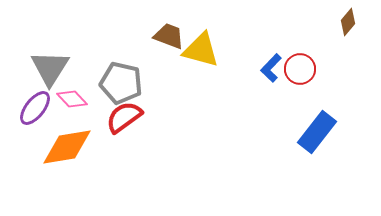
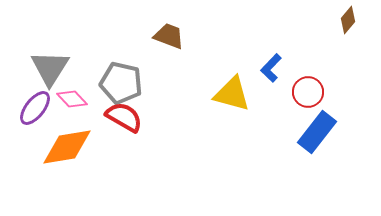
brown diamond: moved 2 px up
yellow triangle: moved 31 px right, 44 px down
red circle: moved 8 px right, 23 px down
red semicircle: rotated 66 degrees clockwise
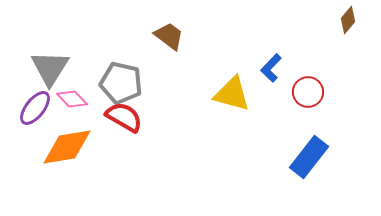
brown trapezoid: rotated 16 degrees clockwise
blue rectangle: moved 8 px left, 25 px down
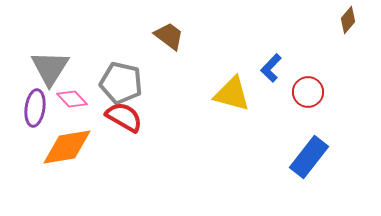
purple ellipse: rotated 30 degrees counterclockwise
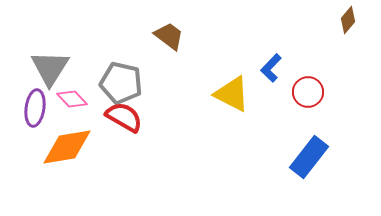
yellow triangle: rotated 12 degrees clockwise
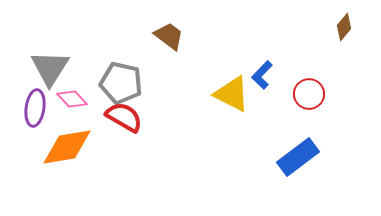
brown diamond: moved 4 px left, 7 px down
blue L-shape: moved 9 px left, 7 px down
red circle: moved 1 px right, 2 px down
blue rectangle: moved 11 px left; rotated 15 degrees clockwise
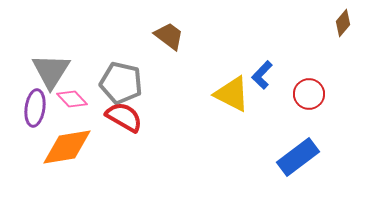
brown diamond: moved 1 px left, 4 px up
gray triangle: moved 1 px right, 3 px down
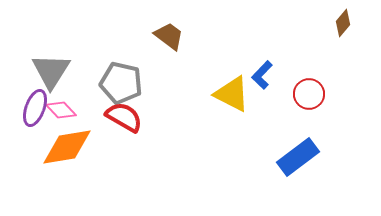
pink diamond: moved 11 px left, 11 px down
purple ellipse: rotated 12 degrees clockwise
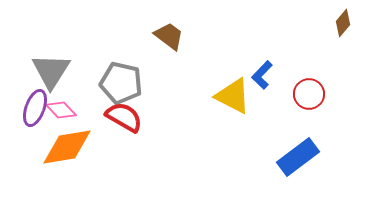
yellow triangle: moved 1 px right, 2 px down
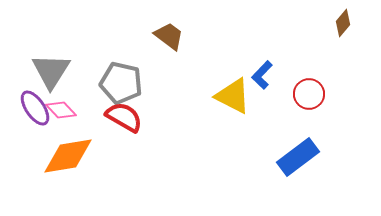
purple ellipse: rotated 54 degrees counterclockwise
orange diamond: moved 1 px right, 9 px down
